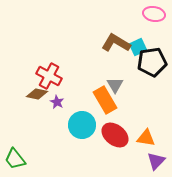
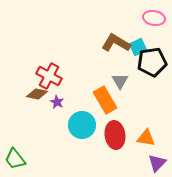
pink ellipse: moved 4 px down
gray triangle: moved 5 px right, 4 px up
red ellipse: rotated 44 degrees clockwise
purple triangle: moved 1 px right, 2 px down
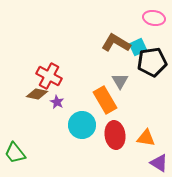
green trapezoid: moved 6 px up
purple triangle: moved 2 px right; rotated 42 degrees counterclockwise
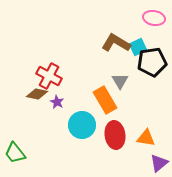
purple triangle: rotated 48 degrees clockwise
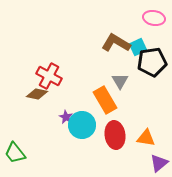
purple star: moved 9 px right, 15 px down
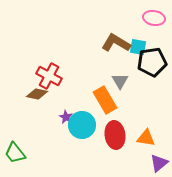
cyan square: rotated 36 degrees clockwise
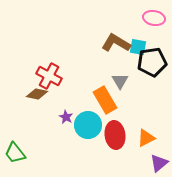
cyan circle: moved 6 px right
orange triangle: rotated 36 degrees counterclockwise
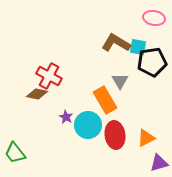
purple triangle: rotated 24 degrees clockwise
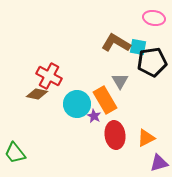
purple star: moved 28 px right, 1 px up
cyan circle: moved 11 px left, 21 px up
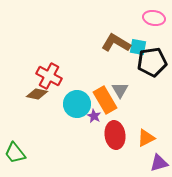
gray triangle: moved 9 px down
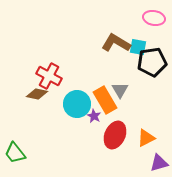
red ellipse: rotated 32 degrees clockwise
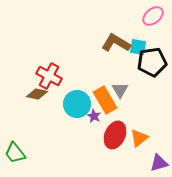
pink ellipse: moved 1 px left, 2 px up; rotated 50 degrees counterclockwise
orange triangle: moved 7 px left; rotated 12 degrees counterclockwise
